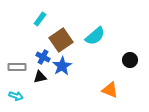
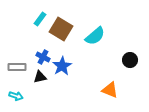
brown square: moved 11 px up; rotated 25 degrees counterclockwise
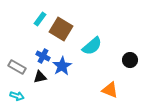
cyan semicircle: moved 3 px left, 10 px down
blue cross: moved 1 px up
gray rectangle: rotated 30 degrees clockwise
cyan arrow: moved 1 px right
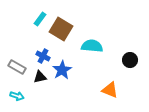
cyan semicircle: rotated 135 degrees counterclockwise
blue star: moved 4 px down
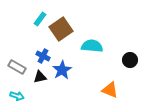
brown square: rotated 25 degrees clockwise
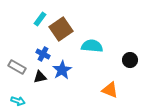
blue cross: moved 2 px up
cyan arrow: moved 1 px right, 5 px down
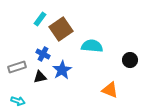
gray rectangle: rotated 48 degrees counterclockwise
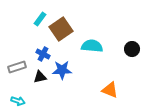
black circle: moved 2 px right, 11 px up
blue star: rotated 30 degrees clockwise
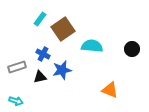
brown square: moved 2 px right
blue star: rotated 12 degrees counterclockwise
cyan arrow: moved 2 px left
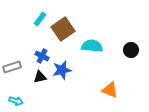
black circle: moved 1 px left, 1 px down
blue cross: moved 1 px left, 2 px down
gray rectangle: moved 5 px left
